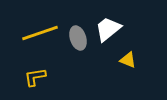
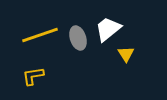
yellow line: moved 2 px down
yellow triangle: moved 2 px left, 6 px up; rotated 36 degrees clockwise
yellow L-shape: moved 2 px left, 1 px up
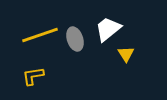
gray ellipse: moved 3 px left, 1 px down
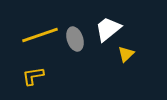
yellow triangle: rotated 18 degrees clockwise
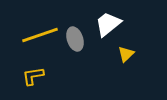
white trapezoid: moved 5 px up
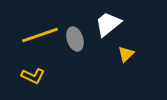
yellow L-shape: rotated 145 degrees counterclockwise
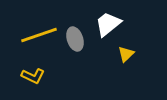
yellow line: moved 1 px left
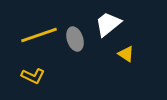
yellow triangle: rotated 42 degrees counterclockwise
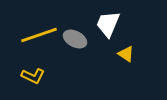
white trapezoid: rotated 28 degrees counterclockwise
gray ellipse: rotated 45 degrees counterclockwise
